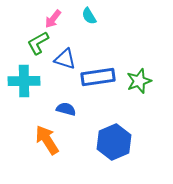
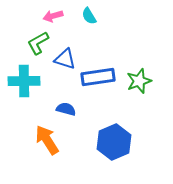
pink arrow: moved 3 px up; rotated 36 degrees clockwise
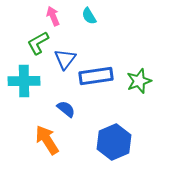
pink arrow: rotated 84 degrees clockwise
blue triangle: rotated 50 degrees clockwise
blue rectangle: moved 2 px left, 1 px up
blue semicircle: rotated 24 degrees clockwise
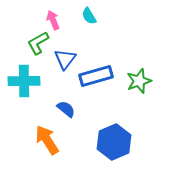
pink arrow: moved 4 px down
blue rectangle: rotated 8 degrees counterclockwise
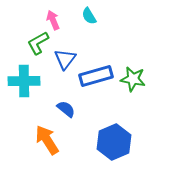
green star: moved 6 px left, 2 px up; rotated 30 degrees clockwise
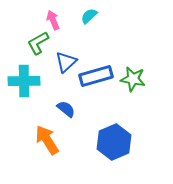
cyan semicircle: rotated 78 degrees clockwise
blue triangle: moved 1 px right, 3 px down; rotated 10 degrees clockwise
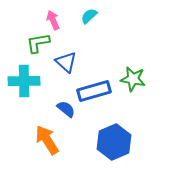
green L-shape: rotated 20 degrees clockwise
blue triangle: rotated 35 degrees counterclockwise
blue rectangle: moved 2 px left, 15 px down
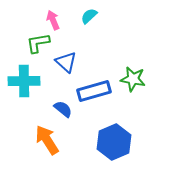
blue semicircle: moved 3 px left
